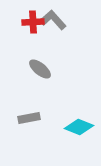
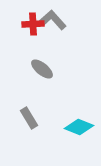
red cross: moved 2 px down
gray ellipse: moved 2 px right
gray rectangle: rotated 70 degrees clockwise
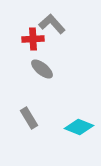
gray L-shape: moved 1 px left, 4 px down
red cross: moved 15 px down
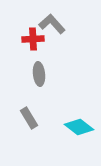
gray ellipse: moved 3 px left, 5 px down; rotated 45 degrees clockwise
cyan diamond: rotated 16 degrees clockwise
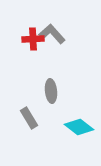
gray L-shape: moved 10 px down
gray ellipse: moved 12 px right, 17 px down
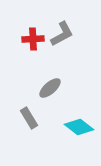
gray L-shape: moved 10 px right; rotated 104 degrees clockwise
gray ellipse: moved 1 px left, 3 px up; rotated 55 degrees clockwise
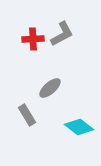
gray rectangle: moved 2 px left, 3 px up
